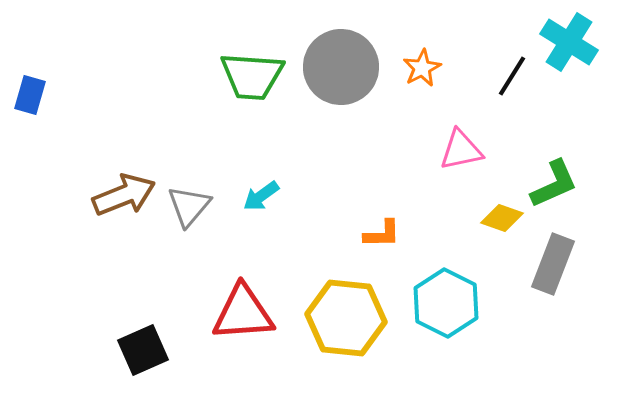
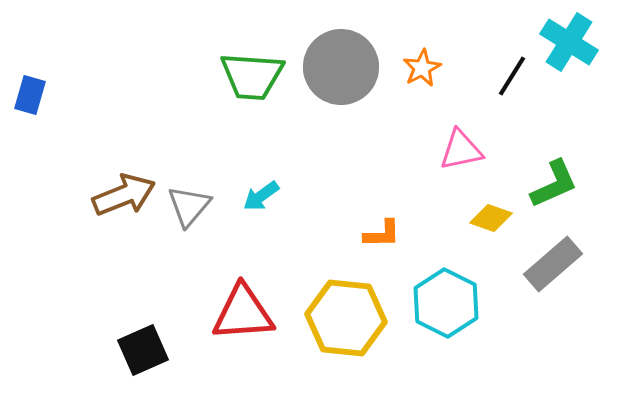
yellow diamond: moved 11 px left
gray rectangle: rotated 28 degrees clockwise
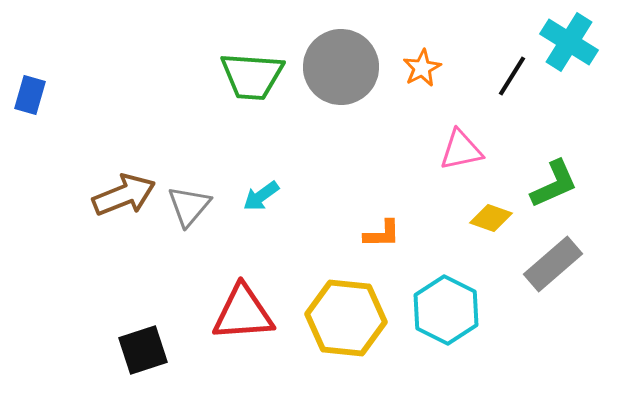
cyan hexagon: moved 7 px down
black square: rotated 6 degrees clockwise
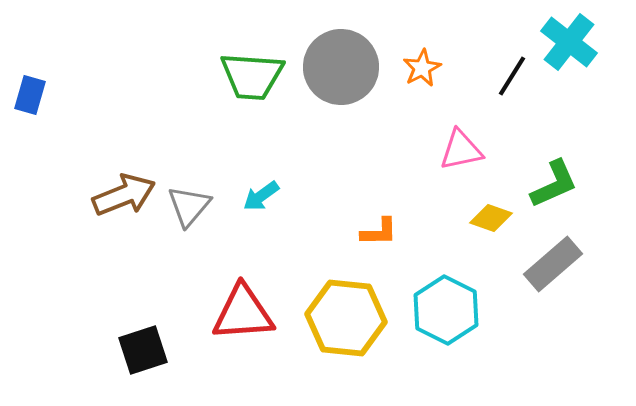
cyan cross: rotated 6 degrees clockwise
orange L-shape: moved 3 px left, 2 px up
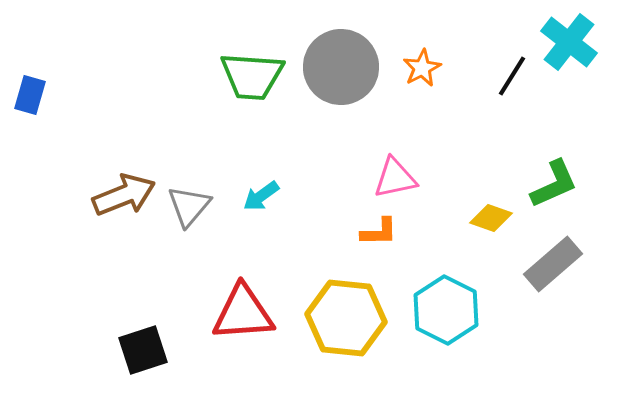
pink triangle: moved 66 px left, 28 px down
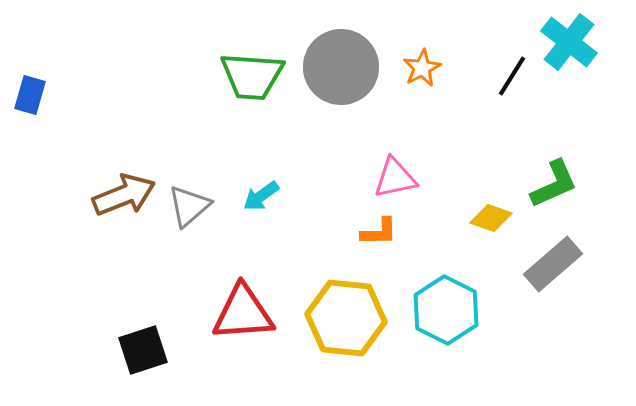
gray triangle: rotated 9 degrees clockwise
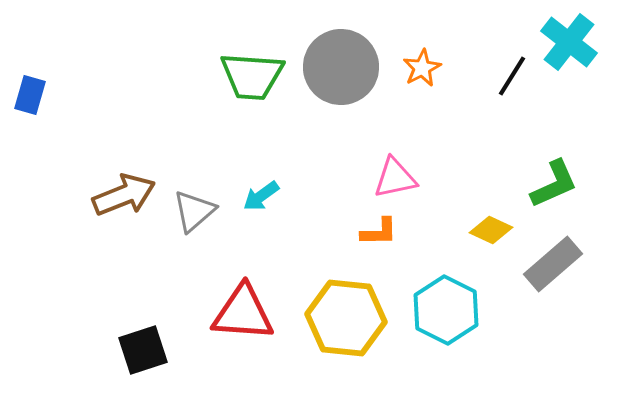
gray triangle: moved 5 px right, 5 px down
yellow diamond: moved 12 px down; rotated 6 degrees clockwise
red triangle: rotated 8 degrees clockwise
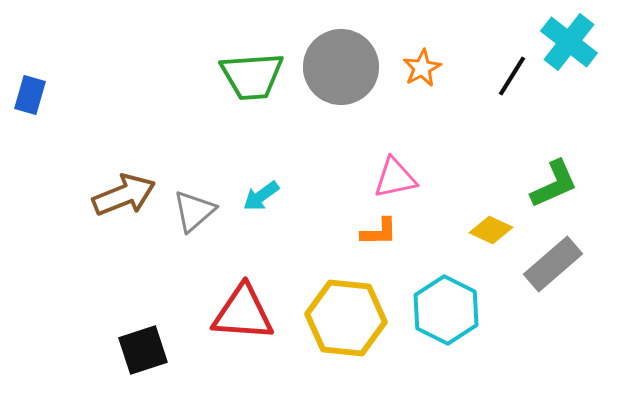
green trapezoid: rotated 8 degrees counterclockwise
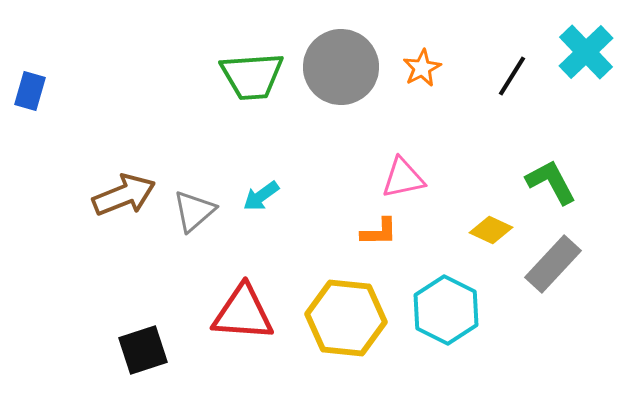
cyan cross: moved 17 px right, 10 px down; rotated 8 degrees clockwise
blue rectangle: moved 4 px up
pink triangle: moved 8 px right
green L-shape: moved 3 px left, 2 px up; rotated 94 degrees counterclockwise
gray rectangle: rotated 6 degrees counterclockwise
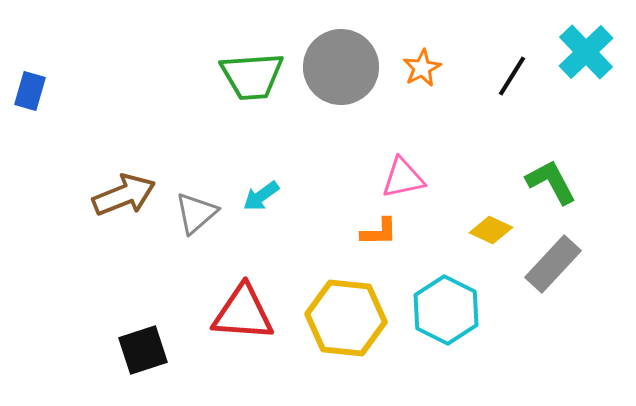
gray triangle: moved 2 px right, 2 px down
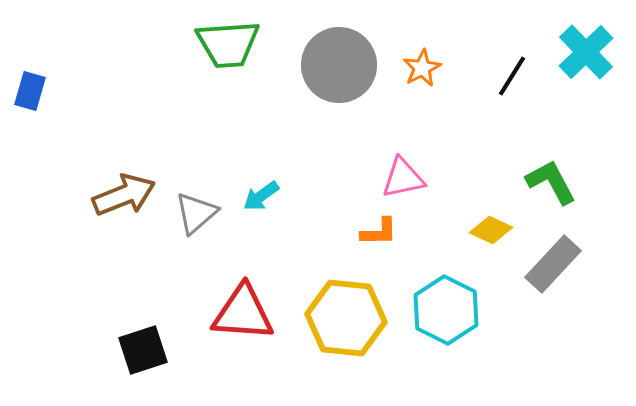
gray circle: moved 2 px left, 2 px up
green trapezoid: moved 24 px left, 32 px up
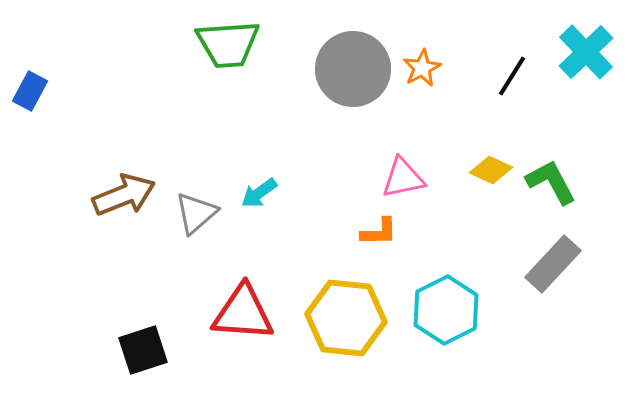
gray circle: moved 14 px right, 4 px down
blue rectangle: rotated 12 degrees clockwise
cyan arrow: moved 2 px left, 3 px up
yellow diamond: moved 60 px up
cyan hexagon: rotated 6 degrees clockwise
